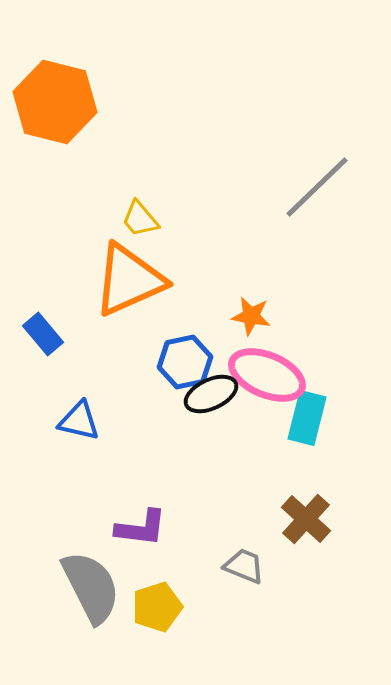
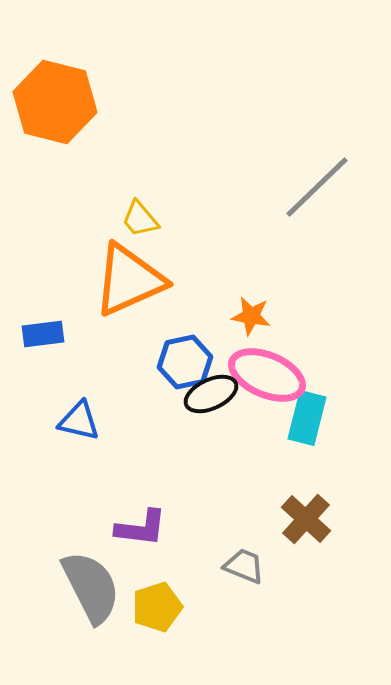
blue rectangle: rotated 57 degrees counterclockwise
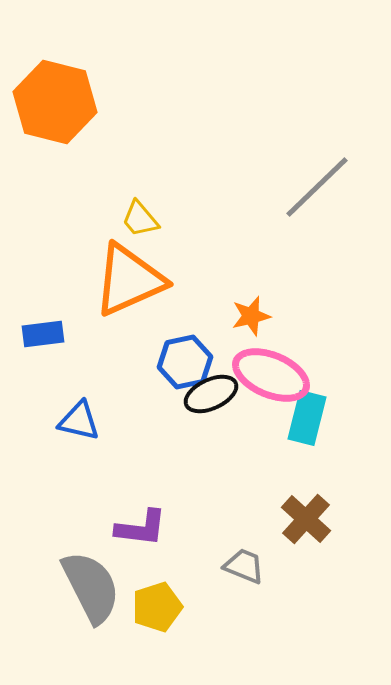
orange star: rotated 24 degrees counterclockwise
pink ellipse: moved 4 px right
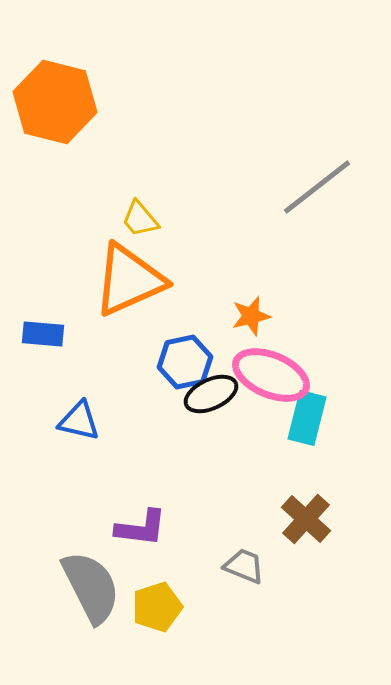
gray line: rotated 6 degrees clockwise
blue rectangle: rotated 12 degrees clockwise
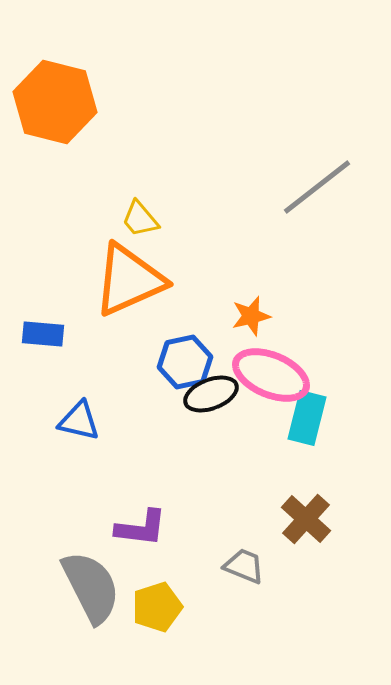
black ellipse: rotated 4 degrees clockwise
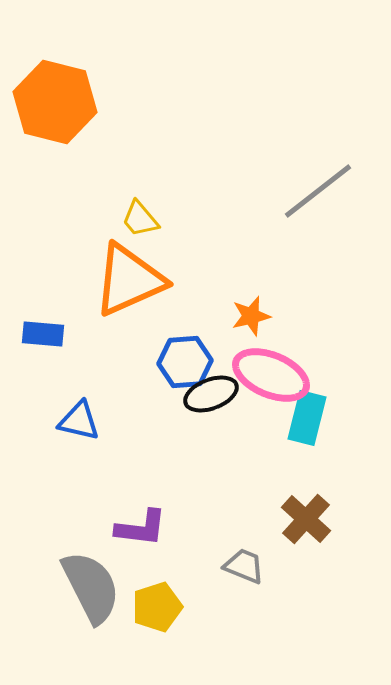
gray line: moved 1 px right, 4 px down
blue hexagon: rotated 8 degrees clockwise
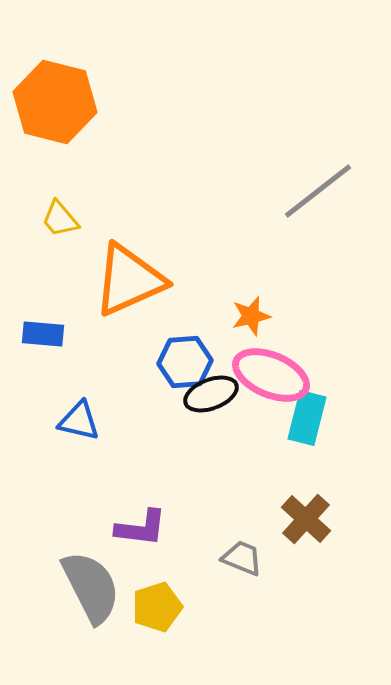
yellow trapezoid: moved 80 px left
gray trapezoid: moved 2 px left, 8 px up
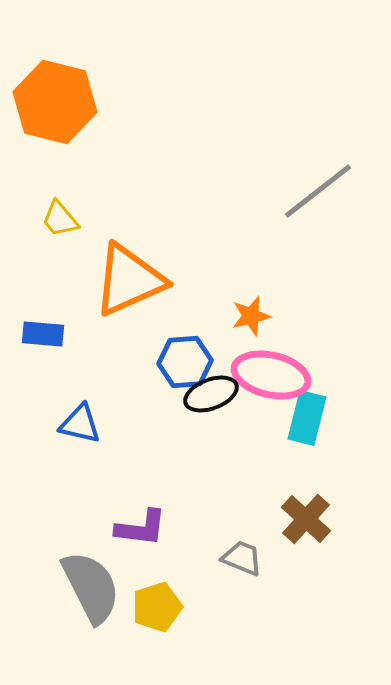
pink ellipse: rotated 10 degrees counterclockwise
blue triangle: moved 1 px right, 3 px down
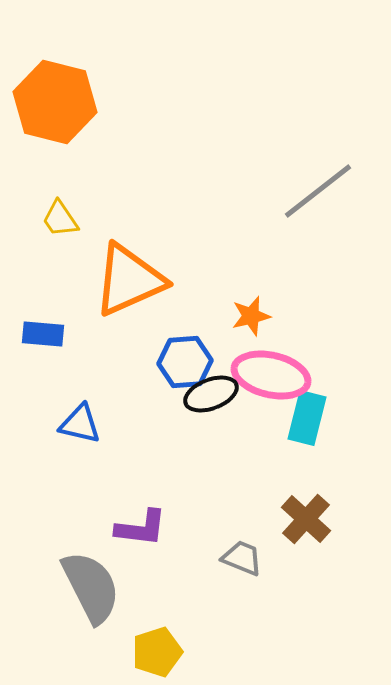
yellow trapezoid: rotated 6 degrees clockwise
yellow pentagon: moved 45 px down
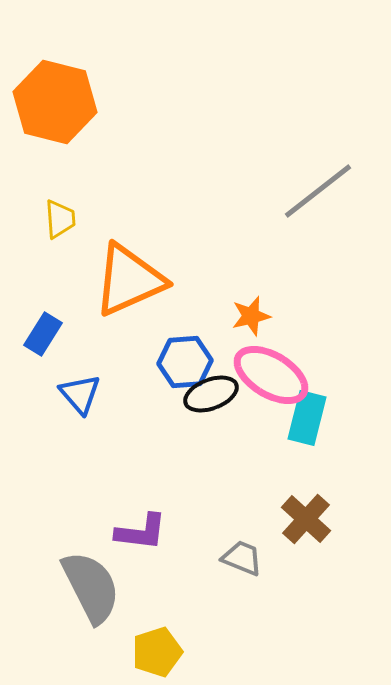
yellow trapezoid: rotated 150 degrees counterclockwise
blue rectangle: rotated 63 degrees counterclockwise
pink ellipse: rotated 18 degrees clockwise
blue triangle: moved 30 px up; rotated 36 degrees clockwise
purple L-shape: moved 4 px down
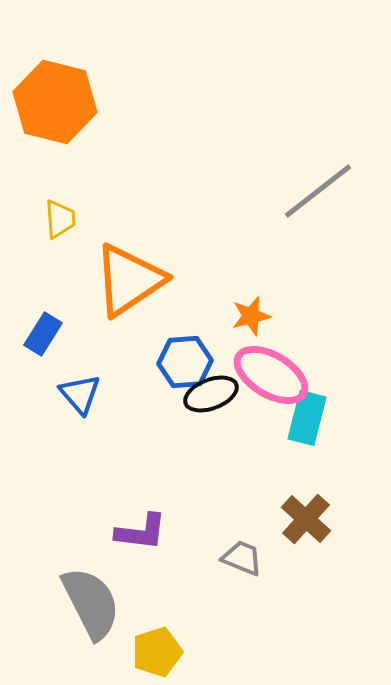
orange triangle: rotated 10 degrees counterclockwise
gray semicircle: moved 16 px down
